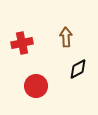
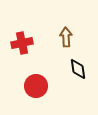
black diamond: rotated 70 degrees counterclockwise
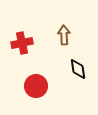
brown arrow: moved 2 px left, 2 px up
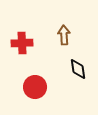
red cross: rotated 10 degrees clockwise
red circle: moved 1 px left, 1 px down
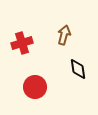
brown arrow: rotated 18 degrees clockwise
red cross: rotated 15 degrees counterclockwise
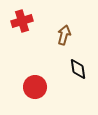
red cross: moved 22 px up
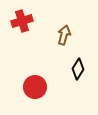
black diamond: rotated 40 degrees clockwise
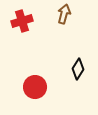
brown arrow: moved 21 px up
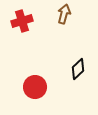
black diamond: rotated 15 degrees clockwise
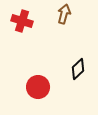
red cross: rotated 35 degrees clockwise
red circle: moved 3 px right
